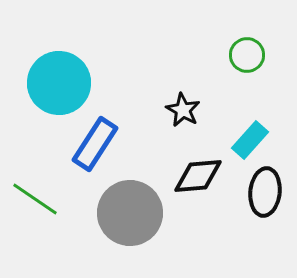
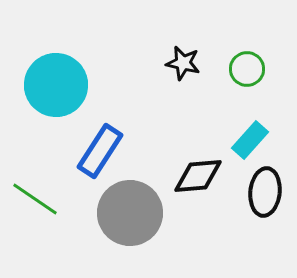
green circle: moved 14 px down
cyan circle: moved 3 px left, 2 px down
black star: moved 47 px up; rotated 16 degrees counterclockwise
blue rectangle: moved 5 px right, 7 px down
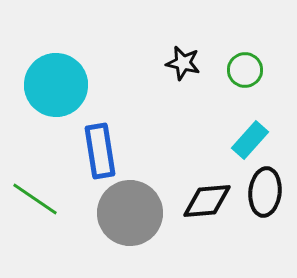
green circle: moved 2 px left, 1 px down
blue rectangle: rotated 42 degrees counterclockwise
black diamond: moved 9 px right, 25 px down
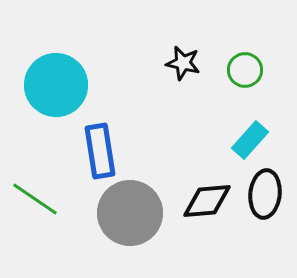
black ellipse: moved 2 px down
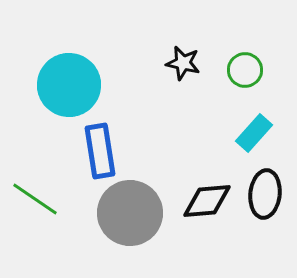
cyan circle: moved 13 px right
cyan rectangle: moved 4 px right, 7 px up
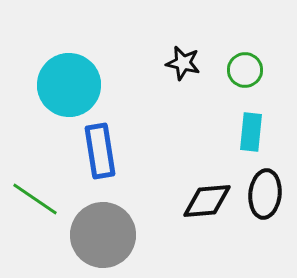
cyan rectangle: moved 3 px left, 1 px up; rotated 36 degrees counterclockwise
gray circle: moved 27 px left, 22 px down
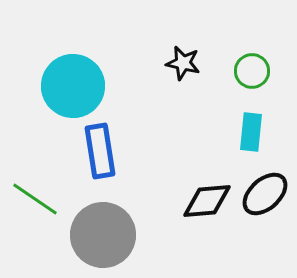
green circle: moved 7 px right, 1 px down
cyan circle: moved 4 px right, 1 px down
black ellipse: rotated 42 degrees clockwise
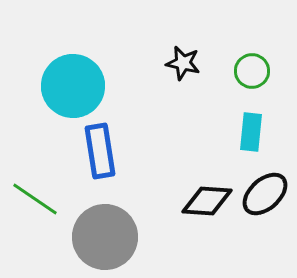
black diamond: rotated 9 degrees clockwise
gray circle: moved 2 px right, 2 px down
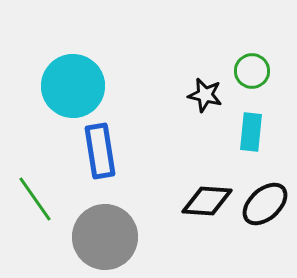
black star: moved 22 px right, 32 px down
black ellipse: moved 10 px down
green line: rotated 21 degrees clockwise
